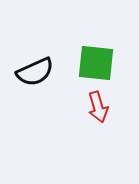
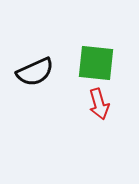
red arrow: moved 1 px right, 3 px up
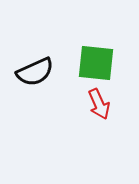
red arrow: rotated 8 degrees counterclockwise
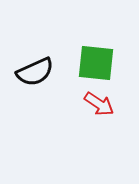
red arrow: rotated 32 degrees counterclockwise
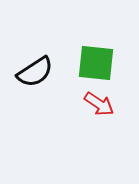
black semicircle: rotated 9 degrees counterclockwise
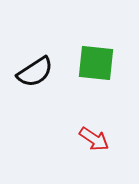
red arrow: moved 5 px left, 35 px down
